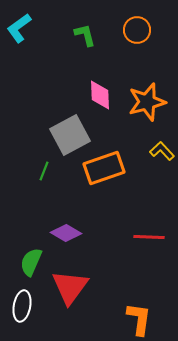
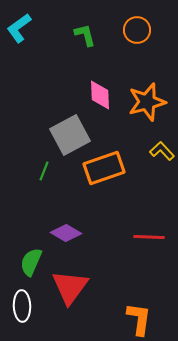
white ellipse: rotated 12 degrees counterclockwise
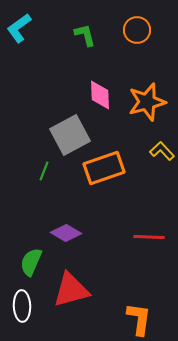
red triangle: moved 1 px right, 3 px down; rotated 39 degrees clockwise
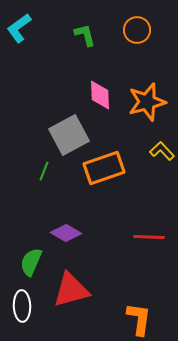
gray square: moved 1 px left
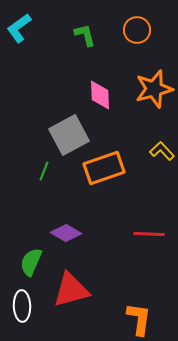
orange star: moved 7 px right, 13 px up
red line: moved 3 px up
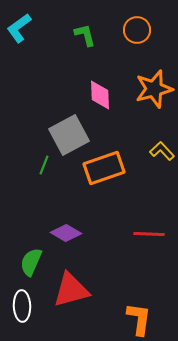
green line: moved 6 px up
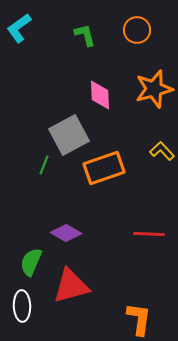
red triangle: moved 4 px up
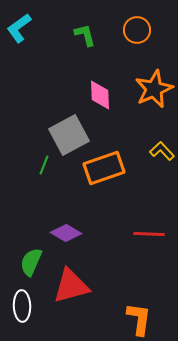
orange star: rotated 9 degrees counterclockwise
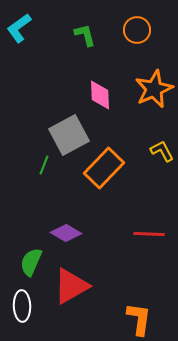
yellow L-shape: rotated 15 degrees clockwise
orange rectangle: rotated 27 degrees counterclockwise
red triangle: rotated 15 degrees counterclockwise
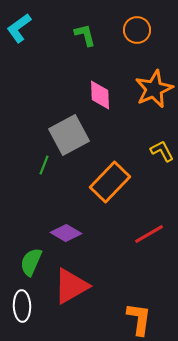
orange rectangle: moved 6 px right, 14 px down
red line: rotated 32 degrees counterclockwise
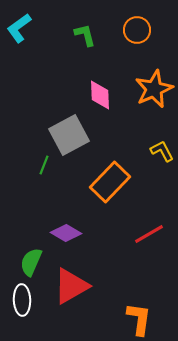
white ellipse: moved 6 px up
